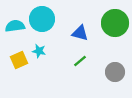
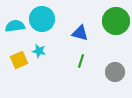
green circle: moved 1 px right, 2 px up
green line: moved 1 px right; rotated 32 degrees counterclockwise
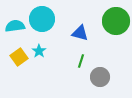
cyan star: rotated 24 degrees clockwise
yellow square: moved 3 px up; rotated 12 degrees counterclockwise
gray circle: moved 15 px left, 5 px down
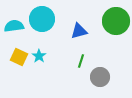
cyan semicircle: moved 1 px left
blue triangle: moved 1 px left, 2 px up; rotated 30 degrees counterclockwise
cyan star: moved 5 px down
yellow square: rotated 30 degrees counterclockwise
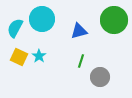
green circle: moved 2 px left, 1 px up
cyan semicircle: moved 1 px right, 2 px down; rotated 54 degrees counterclockwise
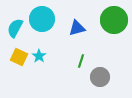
blue triangle: moved 2 px left, 3 px up
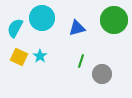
cyan circle: moved 1 px up
cyan star: moved 1 px right
gray circle: moved 2 px right, 3 px up
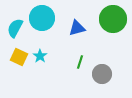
green circle: moved 1 px left, 1 px up
green line: moved 1 px left, 1 px down
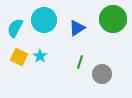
cyan circle: moved 2 px right, 2 px down
blue triangle: rotated 18 degrees counterclockwise
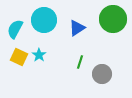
cyan semicircle: moved 1 px down
cyan star: moved 1 px left, 1 px up
